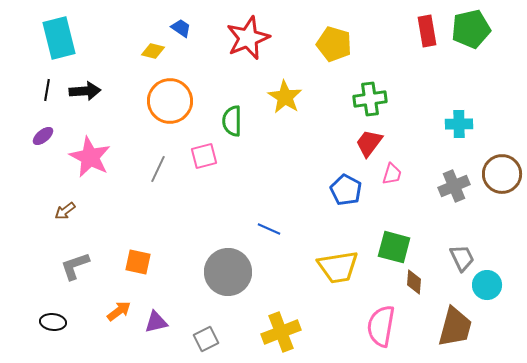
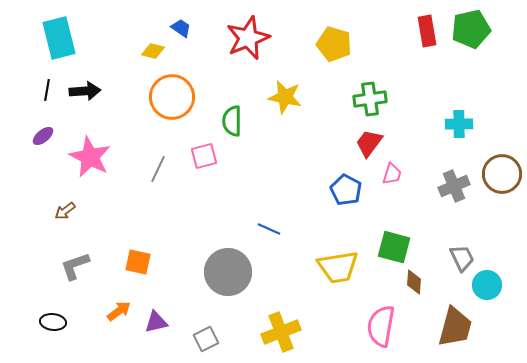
yellow star: rotated 20 degrees counterclockwise
orange circle: moved 2 px right, 4 px up
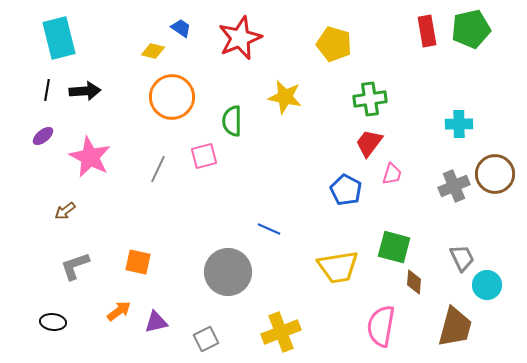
red star: moved 8 px left
brown circle: moved 7 px left
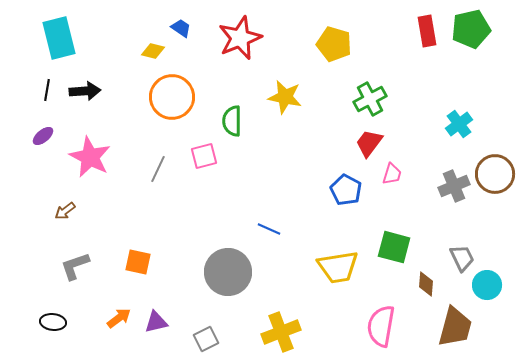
green cross: rotated 20 degrees counterclockwise
cyan cross: rotated 36 degrees counterclockwise
brown diamond: moved 12 px right, 2 px down
orange arrow: moved 7 px down
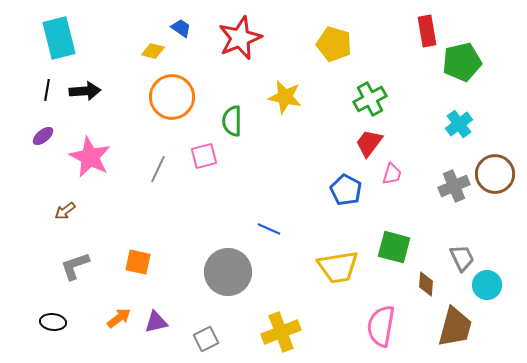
green pentagon: moved 9 px left, 33 px down
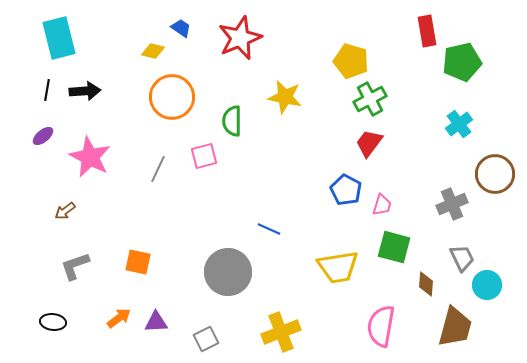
yellow pentagon: moved 17 px right, 17 px down
pink trapezoid: moved 10 px left, 31 px down
gray cross: moved 2 px left, 18 px down
purple triangle: rotated 10 degrees clockwise
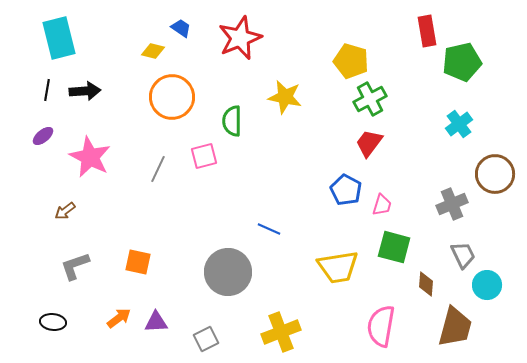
gray trapezoid: moved 1 px right, 3 px up
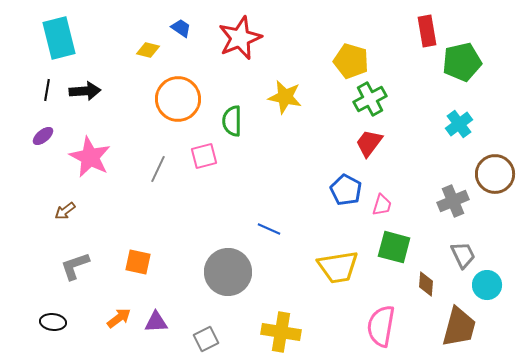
yellow diamond: moved 5 px left, 1 px up
orange circle: moved 6 px right, 2 px down
gray cross: moved 1 px right, 3 px up
brown trapezoid: moved 4 px right
yellow cross: rotated 30 degrees clockwise
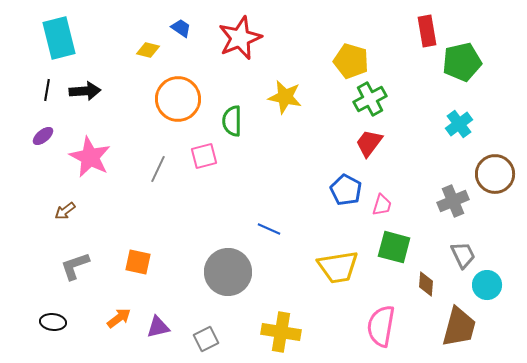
purple triangle: moved 2 px right, 5 px down; rotated 10 degrees counterclockwise
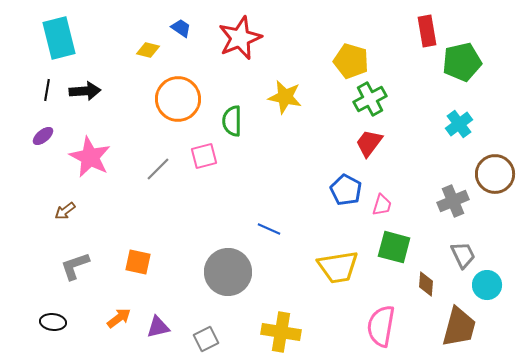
gray line: rotated 20 degrees clockwise
